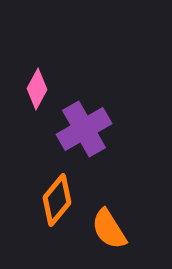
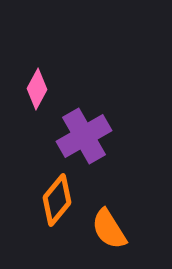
purple cross: moved 7 px down
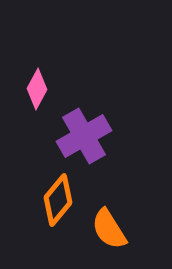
orange diamond: moved 1 px right
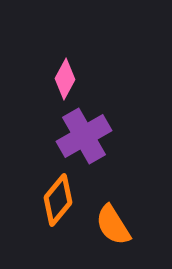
pink diamond: moved 28 px right, 10 px up
orange semicircle: moved 4 px right, 4 px up
